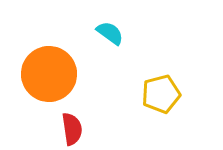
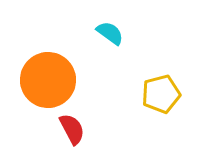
orange circle: moved 1 px left, 6 px down
red semicircle: rotated 20 degrees counterclockwise
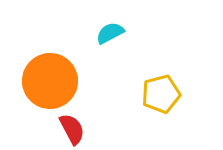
cyan semicircle: rotated 64 degrees counterclockwise
orange circle: moved 2 px right, 1 px down
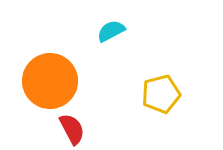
cyan semicircle: moved 1 px right, 2 px up
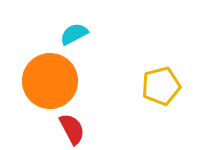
cyan semicircle: moved 37 px left, 3 px down
yellow pentagon: moved 8 px up
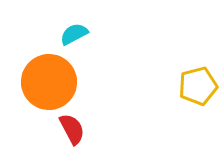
orange circle: moved 1 px left, 1 px down
yellow pentagon: moved 37 px right
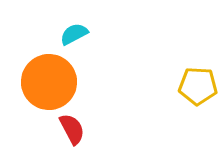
yellow pentagon: rotated 18 degrees clockwise
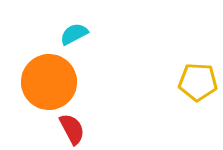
yellow pentagon: moved 4 px up
